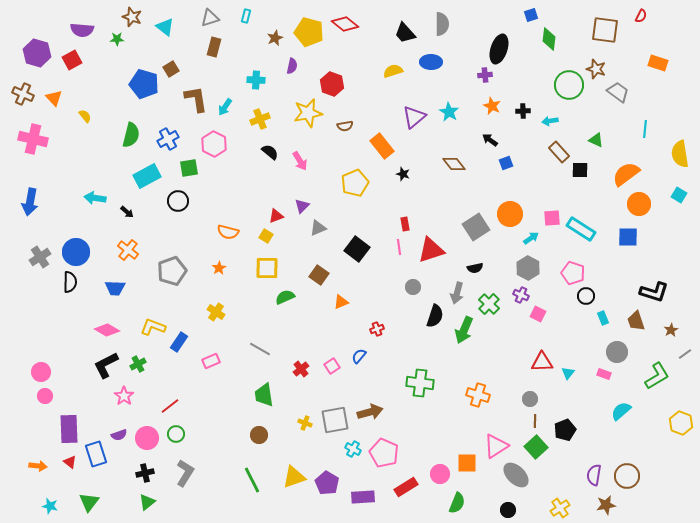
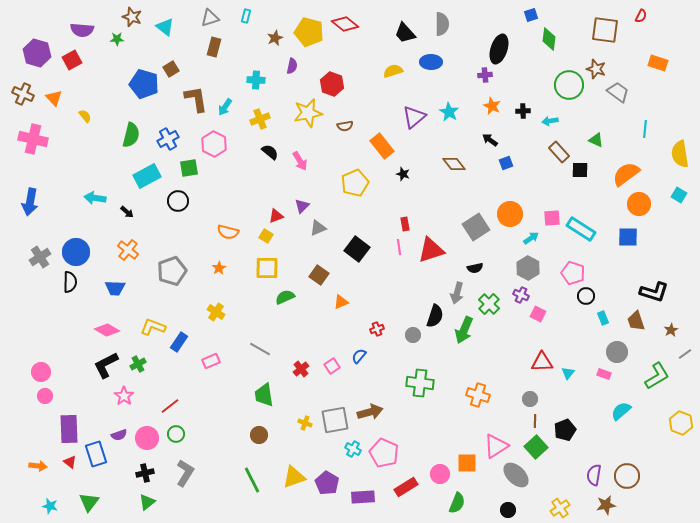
gray circle at (413, 287): moved 48 px down
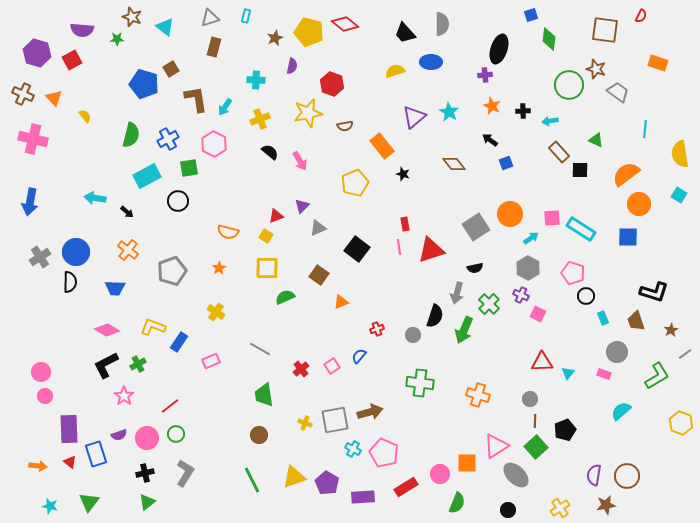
yellow semicircle at (393, 71): moved 2 px right
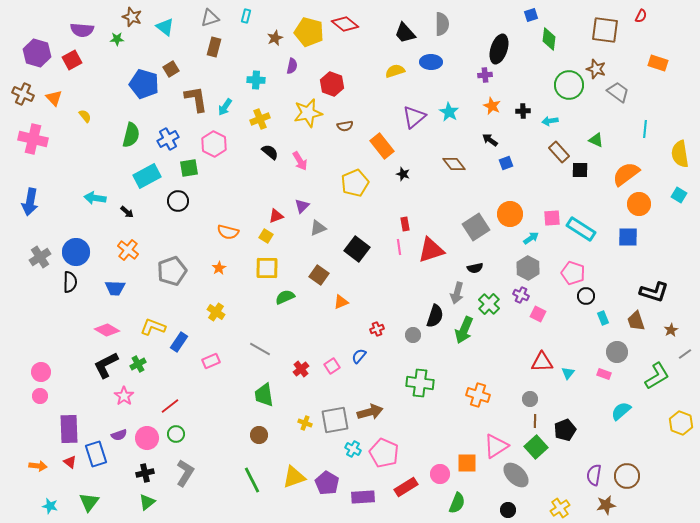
pink circle at (45, 396): moved 5 px left
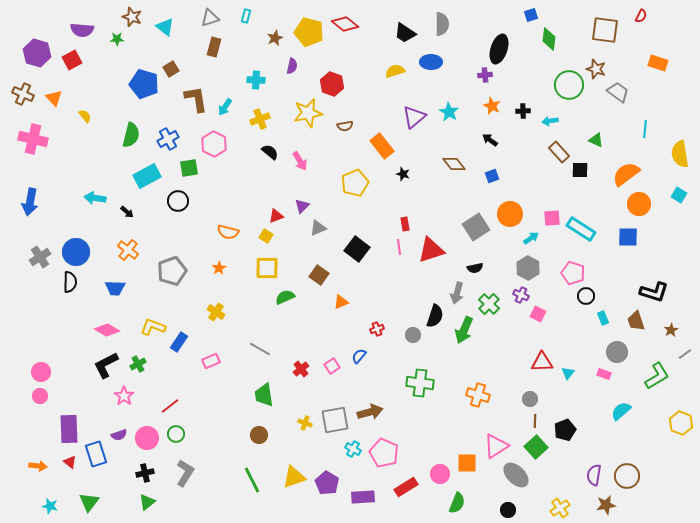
black trapezoid at (405, 33): rotated 15 degrees counterclockwise
blue square at (506, 163): moved 14 px left, 13 px down
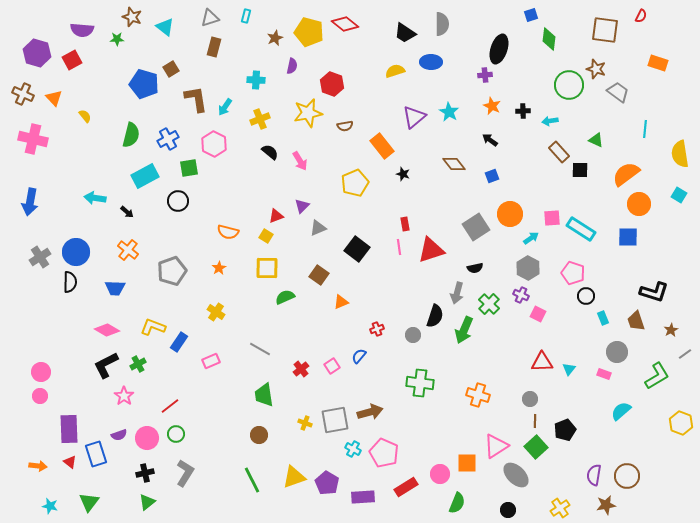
cyan rectangle at (147, 176): moved 2 px left
cyan triangle at (568, 373): moved 1 px right, 4 px up
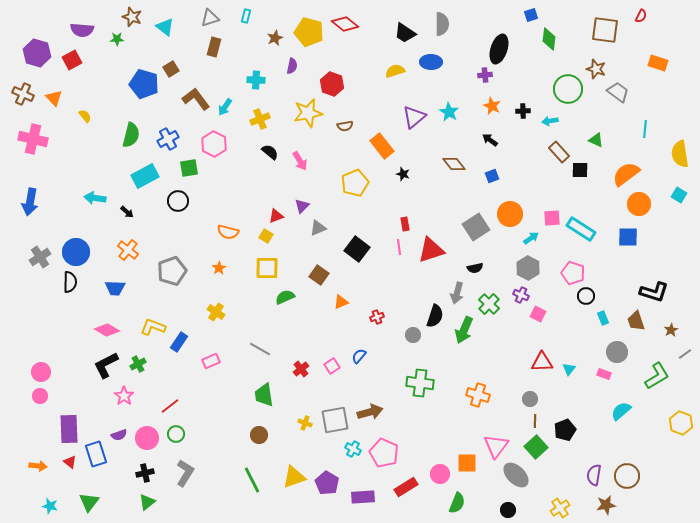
green circle at (569, 85): moved 1 px left, 4 px down
brown L-shape at (196, 99): rotated 28 degrees counterclockwise
red cross at (377, 329): moved 12 px up
pink triangle at (496, 446): rotated 20 degrees counterclockwise
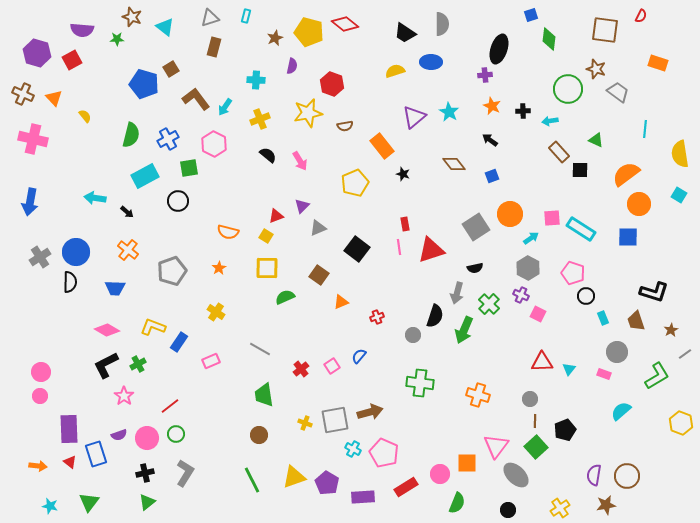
black semicircle at (270, 152): moved 2 px left, 3 px down
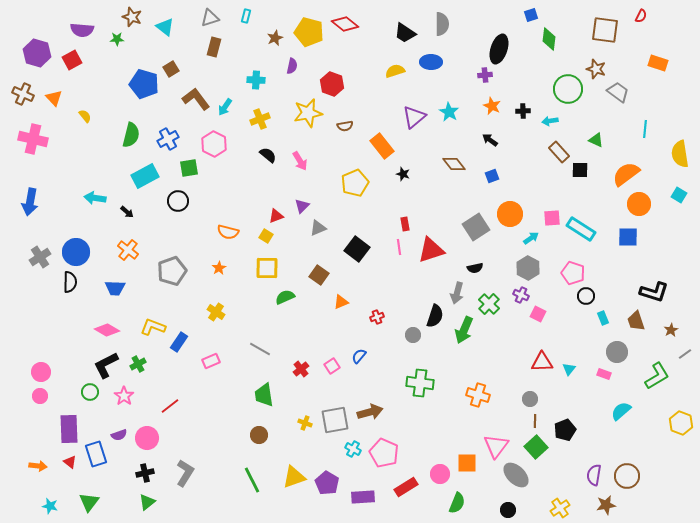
green circle at (176, 434): moved 86 px left, 42 px up
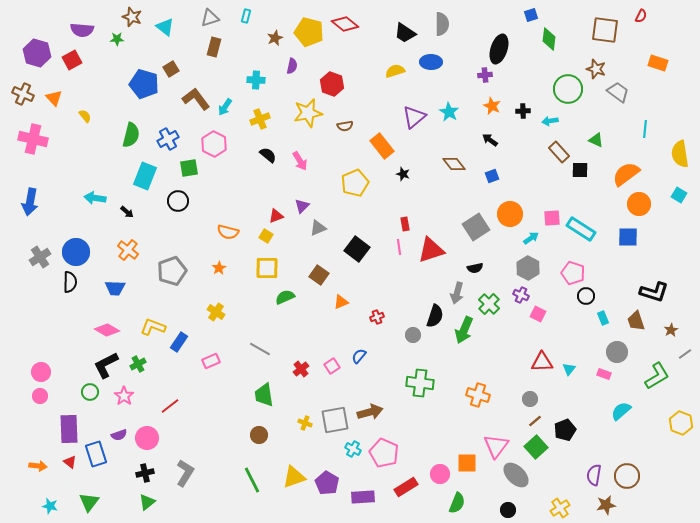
cyan rectangle at (145, 176): rotated 40 degrees counterclockwise
brown line at (535, 421): rotated 48 degrees clockwise
